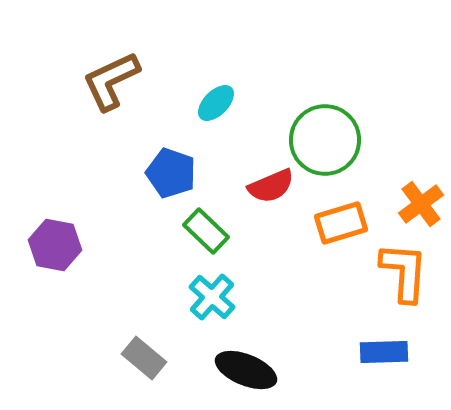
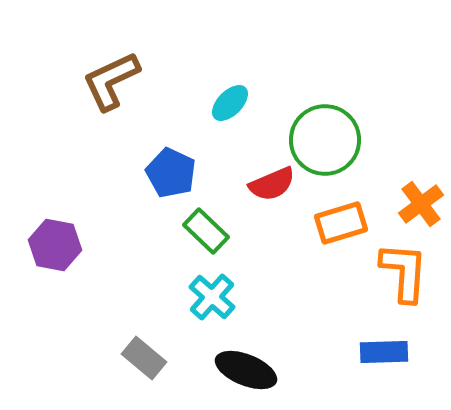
cyan ellipse: moved 14 px right
blue pentagon: rotated 6 degrees clockwise
red semicircle: moved 1 px right, 2 px up
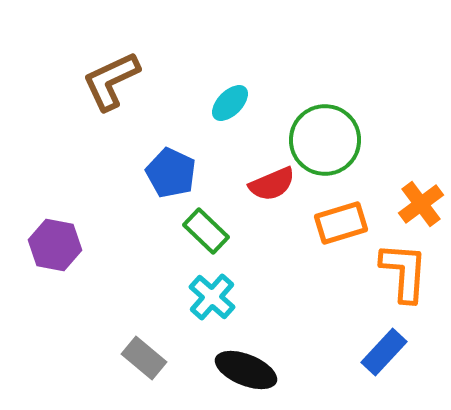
blue rectangle: rotated 45 degrees counterclockwise
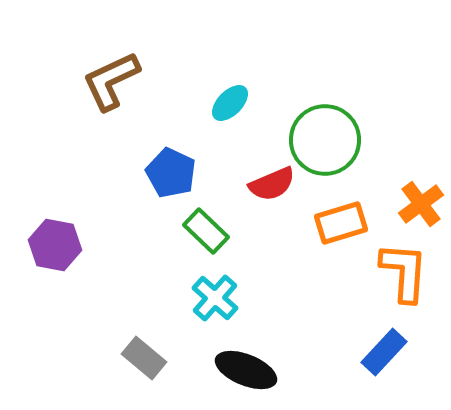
cyan cross: moved 3 px right, 1 px down
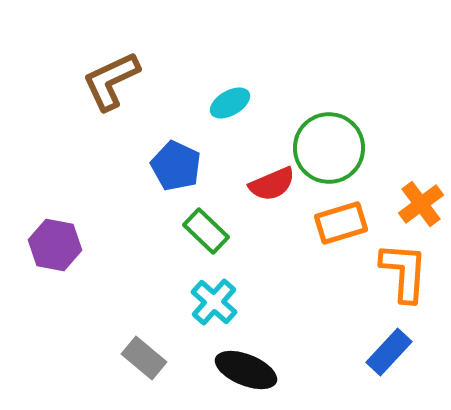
cyan ellipse: rotated 15 degrees clockwise
green circle: moved 4 px right, 8 px down
blue pentagon: moved 5 px right, 7 px up
cyan cross: moved 1 px left, 4 px down
blue rectangle: moved 5 px right
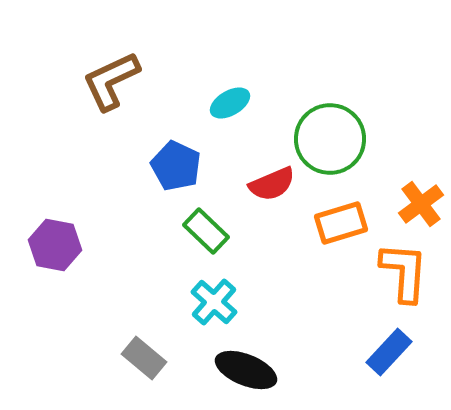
green circle: moved 1 px right, 9 px up
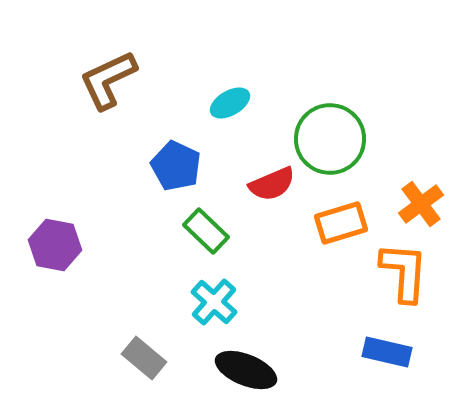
brown L-shape: moved 3 px left, 1 px up
blue rectangle: moved 2 px left; rotated 60 degrees clockwise
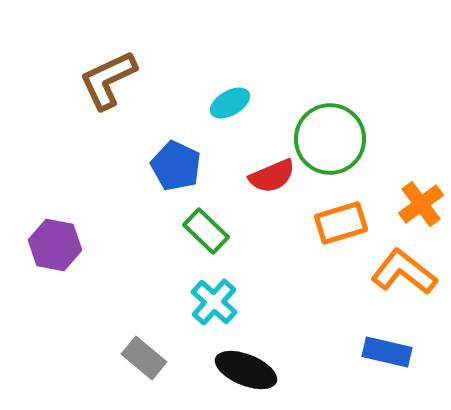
red semicircle: moved 8 px up
orange L-shape: rotated 56 degrees counterclockwise
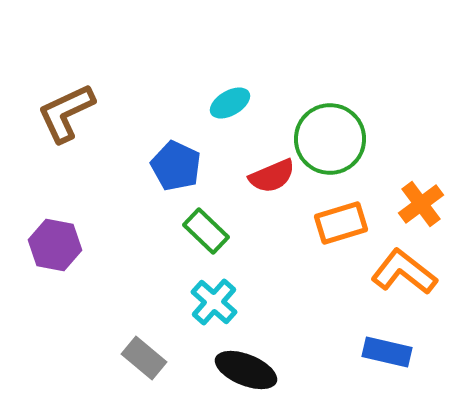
brown L-shape: moved 42 px left, 33 px down
